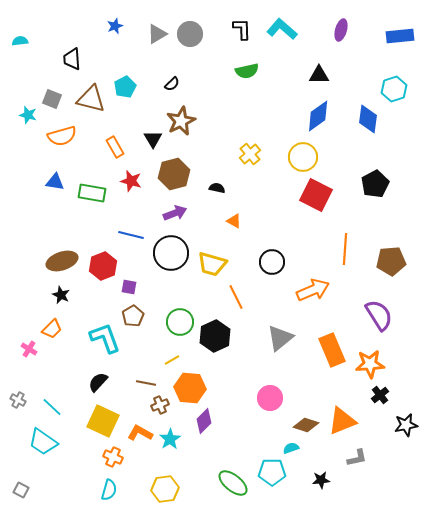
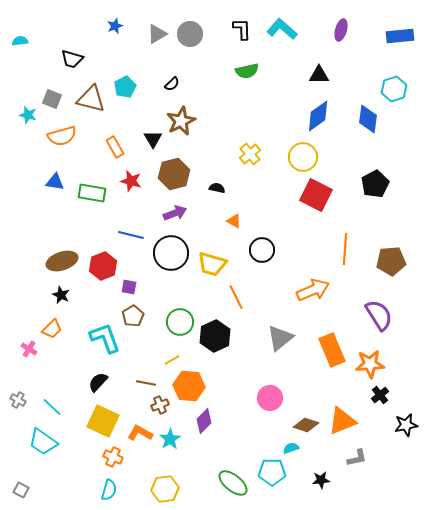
black trapezoid at (72, 59): rotated 70 degrees counterclockwise
black circle at (272, 262): moved 10 px left, 12 px up
orange hexagon at (190, 388): moved 1 px left, 2 px up
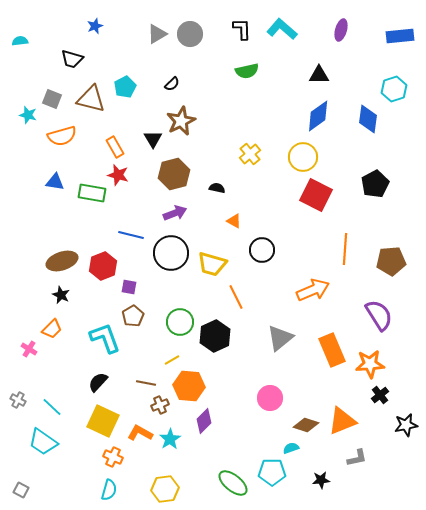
blue star at (115, 26): moved 20 px left
red star at (131, 181): moved 13 px left, 6 px up
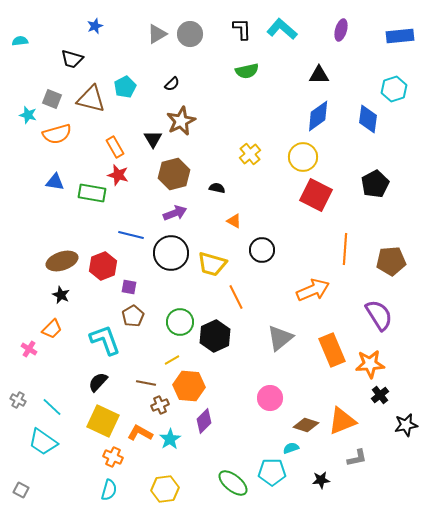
orange semicircle at (62, 136): moved 5 px left, 2 px up
cyan L-shape at (105, 338): moved 2 px down
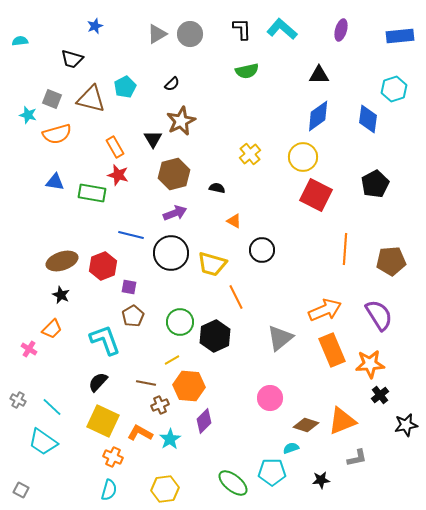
orange arrow at (313, 290): moved 12 px right, 20 px down
